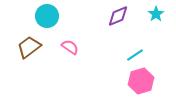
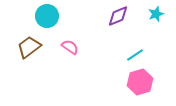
cyan star: rotated 14 degrees clockwise
pink hexagon: moved 1 px left, 1 px down
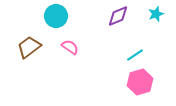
cyan circle: moved 9 px right
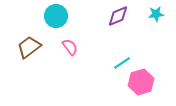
cyan star: rotated 14 degrees clockwise
pink semicircle: rotated 18 degrees clockwise
cyan line: moved 13 px left, 8 px down
pink hexagon: moved 1 px right
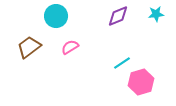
pink semicircle: rotated 84 degrees counterclockwise
